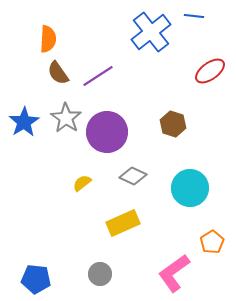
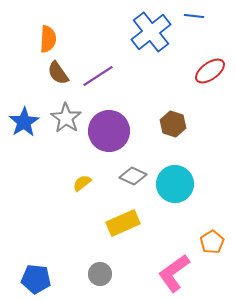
purple circle: moved 2 px right, 1 px up
cyan circle: moved 15 px left, 4 px up
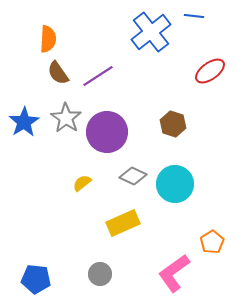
purple circle: moved 2 px left, 1 px down
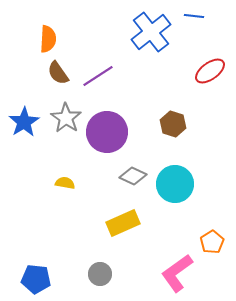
yellow semicircle: moved 17 px left; rotated 48 degrees clockwise
pink L-shape: moved 3 px right
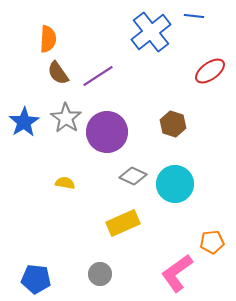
orange pentagon: rotated 25 degrees clockwise
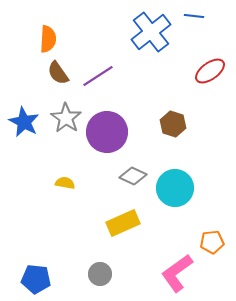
blue star: rotated 12 degrees counterclockwise
cyan circle: moved 4 px down
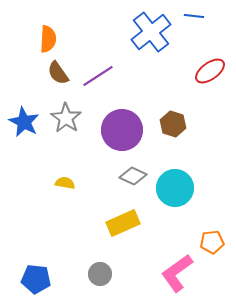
purple circle: moved 15 px right, 2 px up
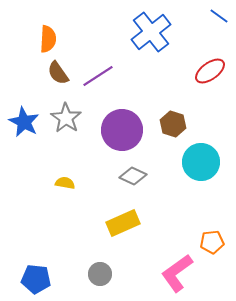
blue line: moved 25 px right; rotated 30 degrees clockwise
cyan circle: moved 26 px right, 26 px up
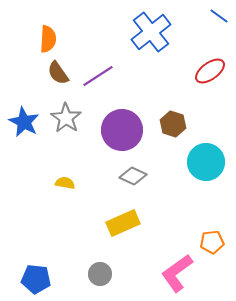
cyan circle: moved 5 px right
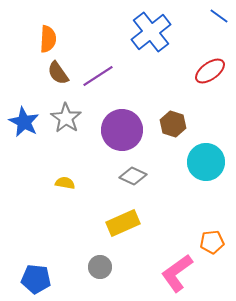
gray circle: moved 7 px up
